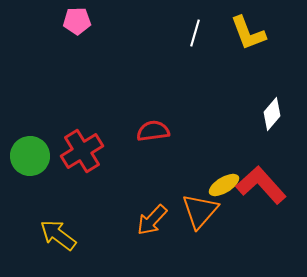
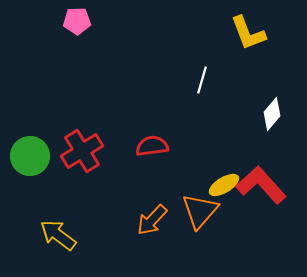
white line: moved 7 px right, 47 px down
red semicircle: moved 1 px left, 15 px down
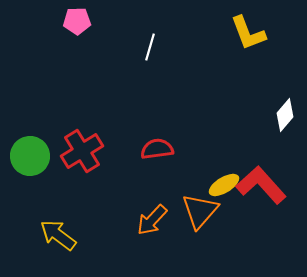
white line: moved 52 px left, 33 px up
white diamond: moved 13 px right, 1 px down
red semicircle: moved 5 px right, 3 px down
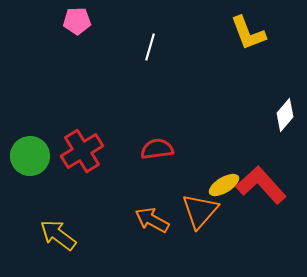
orange arrow: rotated 76 degrees clockwise
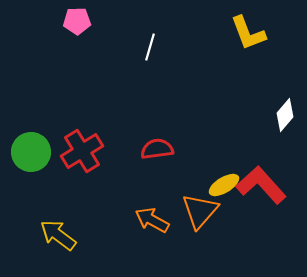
green circle: moved 1 px right, 4 px up
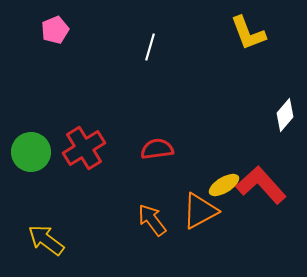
pink pentagon: moved 22 px left, 9 px down; rotated 20 degrees counterclockwise
red cross: moved 2 px right, 3 px up
orange triangle: rotated 21 degrees clockwise
orange arrow: rotated 24 degrees clockwise
yellow arrow: moved 12 px left, 5 px down
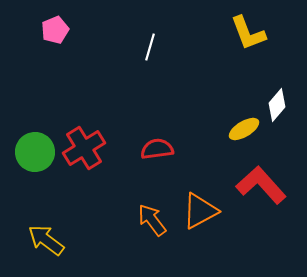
white diamond: moved 8 px left, 10 px up
green circle: moved 4 px right
yellow ellipse: moved 20 px right, 56 px up
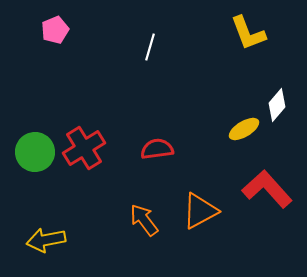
red L-shape: moved 6 px right, 4 px down
orange arrow: moved 8 px left
yellow arrow: rotated 48 degrees counterclockwise
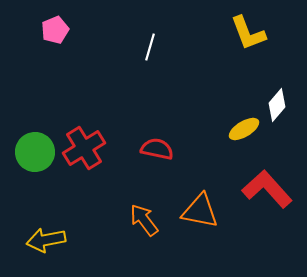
red semicircle: rotated 20 degrees clockwise
orange triangle: rotated 39 degrees clockwise
